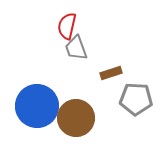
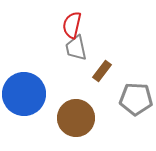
red semicircle: moved 5 px right, 1 px up
gray trapezoid: rotated 8 degrees clockwise
brown rectangle: moved 9 px left, 2 px up; rotated 35 degrees counterclockwise
blue circle: moved 13 px left, 12 px up
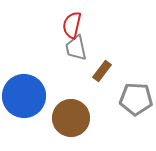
blue circle: moved 2 px down
brown circle: moved 5 px left
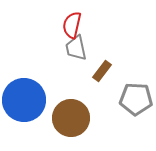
blue circle: moved 4 px down
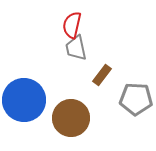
brown rectangle: moved 4 px down
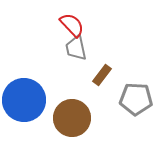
red semicircle: rotated 124 degrees clockwise
brown circle: moved 1 px right
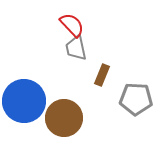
brown rectangle: rotated 15 degrees counterclockwise
blue circle: moved 1 px down
brown circle: moved 8 px left
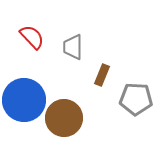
red semicircle: moved 40 px left, 12 px down
gray trapezoid: moved 3 px left, 1 px up; rotated 12 degrees clockwise
blue circle: moved 1 px up
